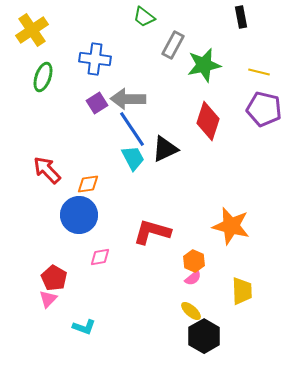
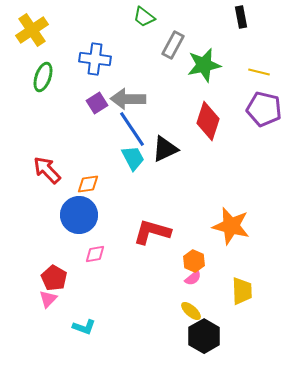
pink diamond: moved 5 px left, 3 px up
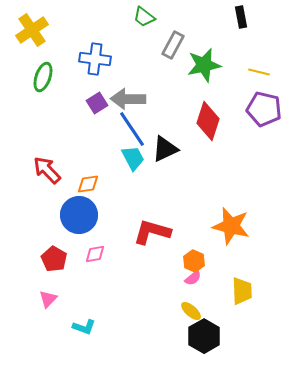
red pentagon: moved 19 px up
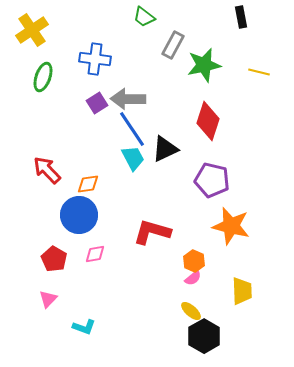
purple pentagon: moved 52 px left, 71 px down
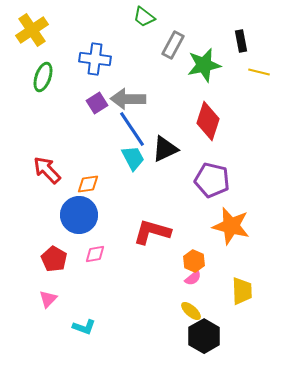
black rectangle: moved 24 px down
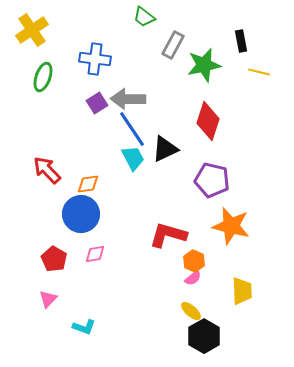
blue circle: moved 2 px right, 1 px up
red L-shape: moved 16 px right, 3 px down
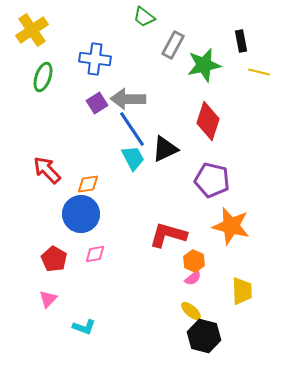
black hexagon: rotated 16 degrees counterclockwise
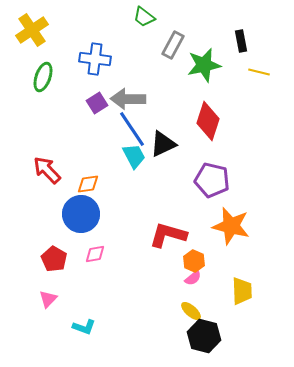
black triangle: moved 2 px left, 5 px up
cyan trapezoid: moved 1 px right, 2 px up
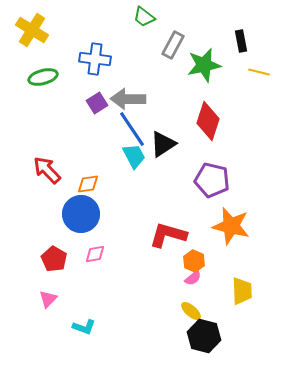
yellow cross: rotated 24 degrees counterclockwise
green ellipse: rotated 56 degrees clockwise
black triangle: rotated 8 degrees counterclockwise
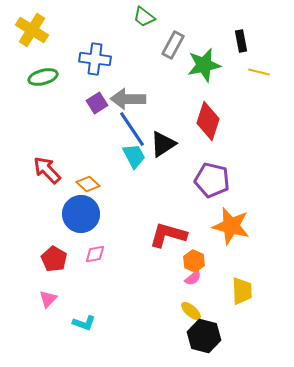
orange diamond: rotated 50 degrees clockwise
cyan L-shape: moved 4 px up
